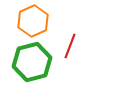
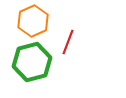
red line: moved 2 px left, 4 px up
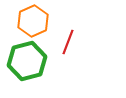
green hexagon: moved 5 px left, 1 px up
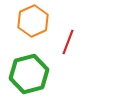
green hexagon: moved 2 px right, 13 px down
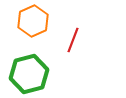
red line: moved 5 px right, 2 px up
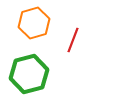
orange hexagon: moved 1 px right, 2 px down; rotated 8 degrees clockwise
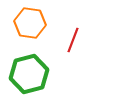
orange hexagon: moved 4 px left; rotated 24 degrees clockwise
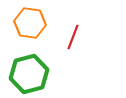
red line: moved 3 px up
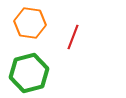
green hexagon: moved 1 px up
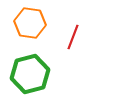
green hexagon: moved 1 px right, 1 px down
